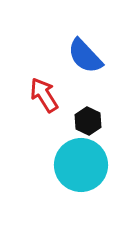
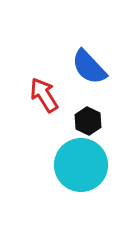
blue semicircle: moved 4 px right, 11 px down
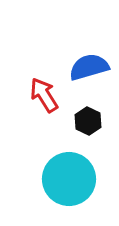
blue semicircle: rotated 117 degrees clockwise
cyan circle: moved 12 px left, 14 px down
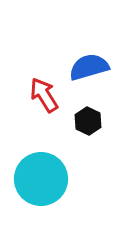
cyan circle: moved 28 px left
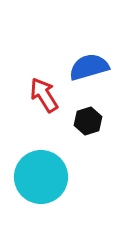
black hexagon: rotated 16 degrees clockwise
cyan circle: moved 2 px up
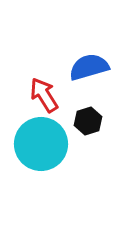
cyan circle: moved 33 px up
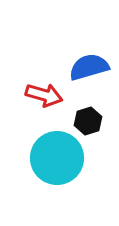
red arrow: rotated 138 degrees clockwise
cyan circle: moved 16 px right, 14 px down
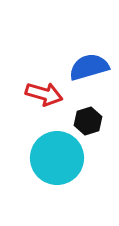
red arrow: moved 1 px up
